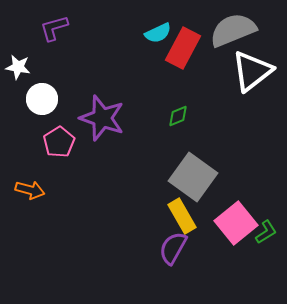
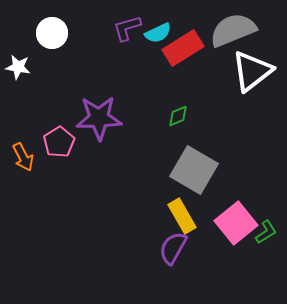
purple L-shape: moved 73 px right
red rectangle: rotated 30 degrees clockwise
white circle: moved 10 px right, 66 px up
purple star: moved 3 px left; rotated 21 degrees counterclockwise
gray square: moved 1 px right, 7 px up; rotated 6 degrees counterclockwise
orange arrow: moved 7 px left, 33 px up; rotated 48 degrees clockwise
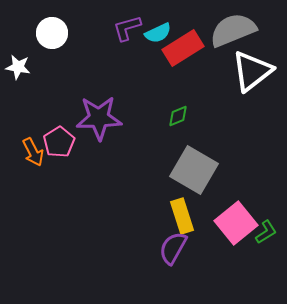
orange arrow: moved 10 px right, 5 px up
yellow rectangle: rotated 12 degrees clockwise
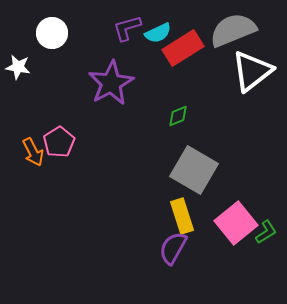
purple star: moved 12 px right, 35 px up; rotated 27 degrees counterclockwise
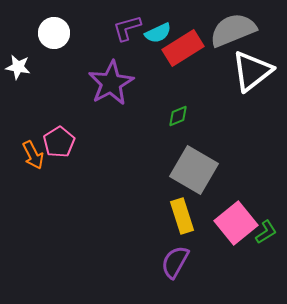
white circle: moved 2 px right
orange arrow: moved 3 px down
purple semicircle: moved 2 px right, 14 px down
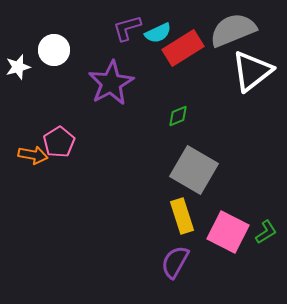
white circle: moved 17 px down
white star: rotated 25 degrees counterclockwise
orange arrow: rotated 52 degrees counterclockwise
pink square: moved 8 px left, 9 px down; rotated 24 degrees counterclockwise
